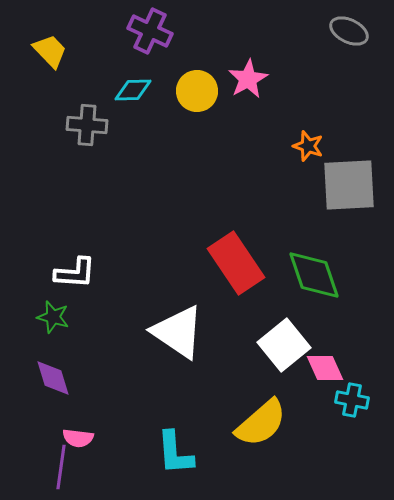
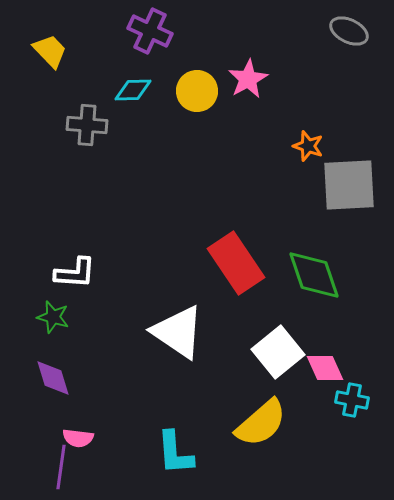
white square: moved 6 px left, 7 px down
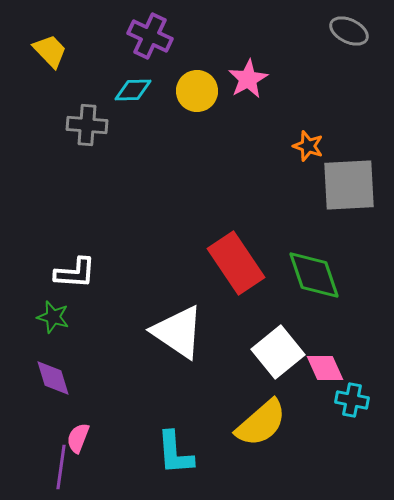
purple cross: moved 5 px down
pink semicircle: rotated 104 degrees clockwise
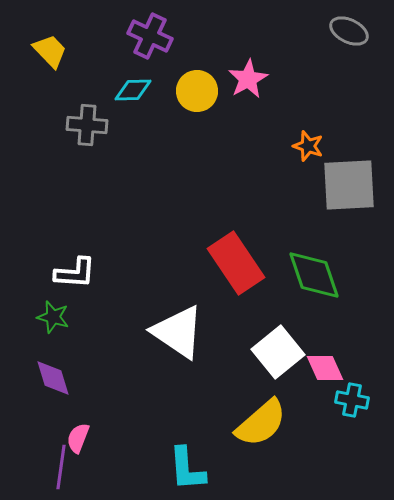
cyan L-shape: moved 12 px right, 16 px down
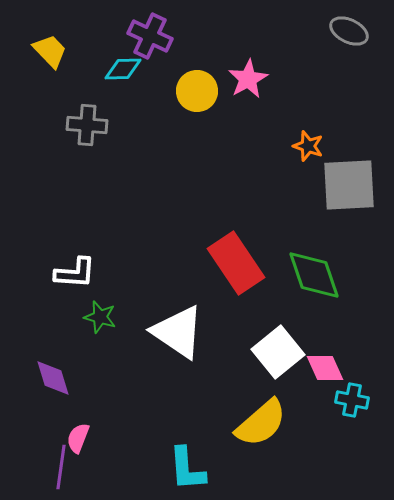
cyan diamond: moved 10 px left, 21 px up
green star: moved 47 px right
